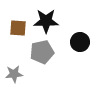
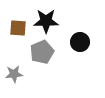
gray pentagon: rotated 10 degrees counterclockwise
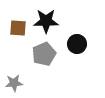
black circle: moved 3 px left, 2 px down
gray pentagon: moved 2 px right, 2 px down
gray star: moved 9 px down
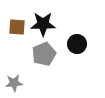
black star: moved 3 px left, 3 px down
brown square: moved 1 px left, 1 px up
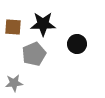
brown square: moved 4 px left
gray pentagon: moved 10 px left
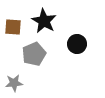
black star: moved 1 px right, 3 px up; rotated 30 degrees clockwise
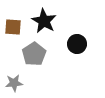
gray pentagon: rotated 10 degrees counterclockwise
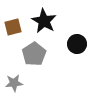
brown square: rotated 18 degrees counterclockwise
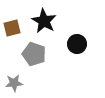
brown square: moved 1 px left, 1 px down
gray pentagon: rotated 20 degrees counterclockwise
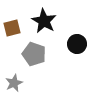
gray star: rotated 18 degrees counterclockwise
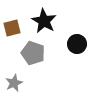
gray pentagon: moved 1 px left, 1 px up
